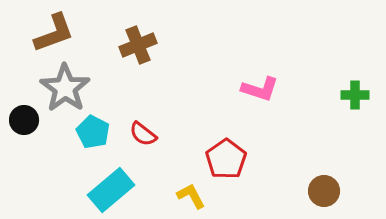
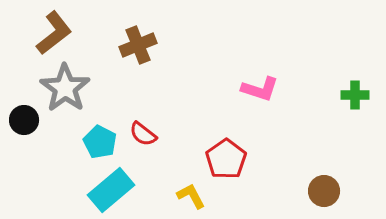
brown L-shape: rotated 18 degrees counterclockwise
cyan pentagon: moved 7 px right, 10 px down
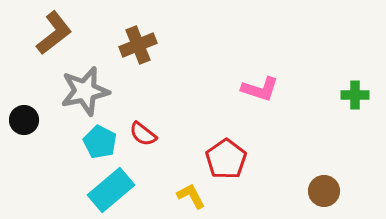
gray star: moved 20 px right, 3 px down; rotated 24 degrees clockwise
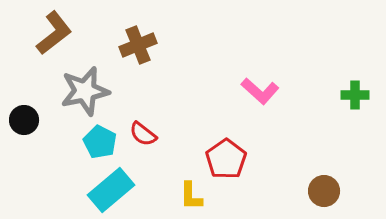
pink L-shape: moved 2 px down; rotated 24 degrees clockwise
yellow L-shape: rotated 152 degrees counterclockwise
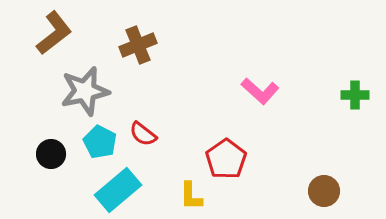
black circle: moved 27 px right, 34 px down
cyan rectangle: moved 7 px right
